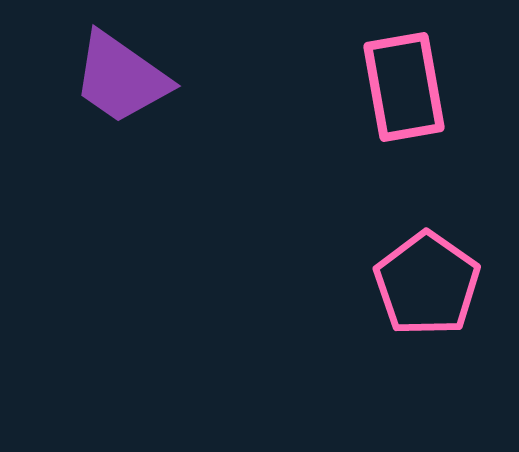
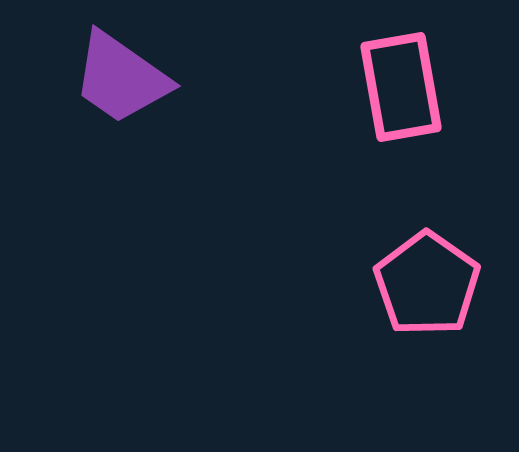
pink rectangle: moved 3 px left
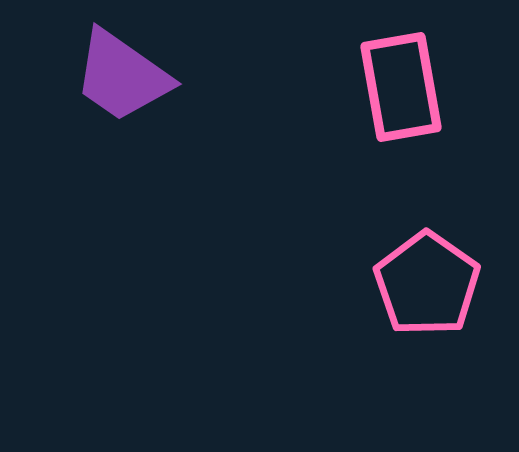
purple trapezoid: moved 1 px right, 2 px up
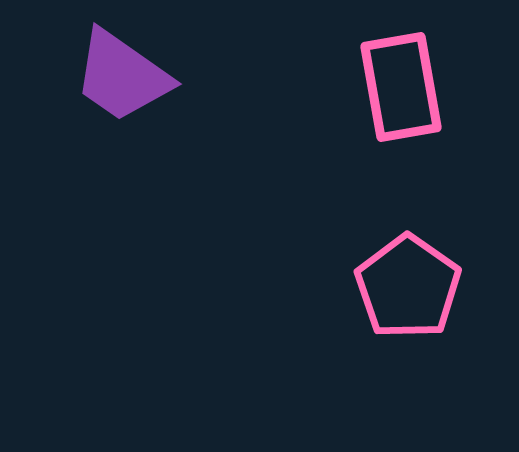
pink pentagon: moved 19 px left, 3 px down
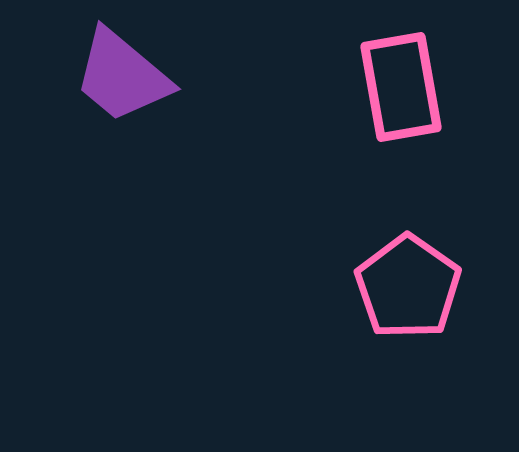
purple trapezoid: rotated 5 degrees clockwise
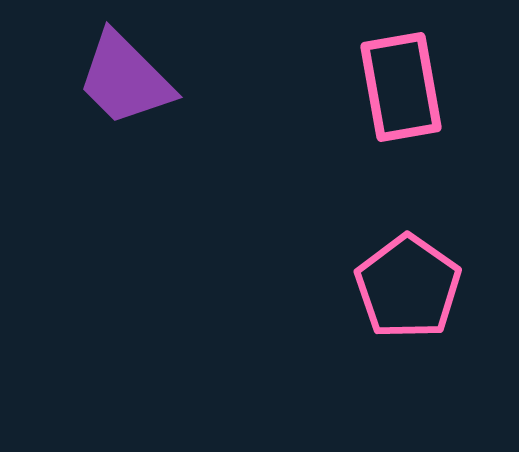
purple trapezoid: moved 3 px right, 3 px down; rotated 5 degrees clockwise
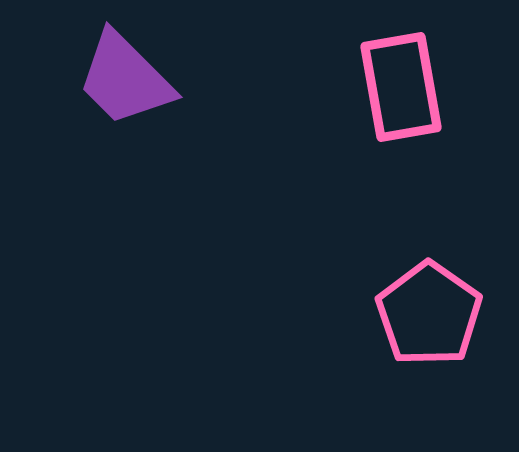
pink pentagon: moved 21 px right, 27 px down
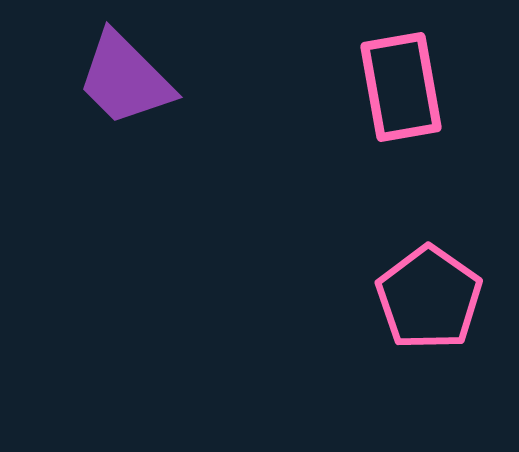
pink pentagon: moved 16 px up
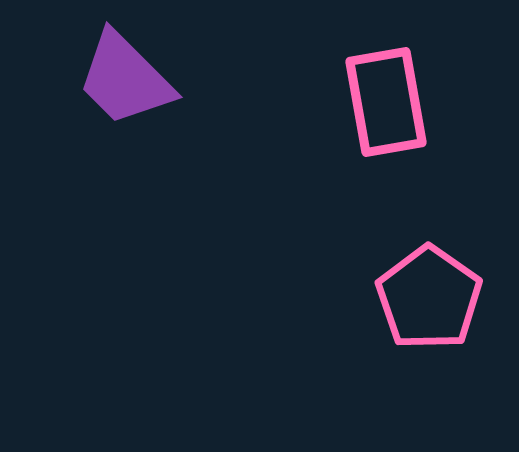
pink rectangle: moved 15 px left, 15 px down
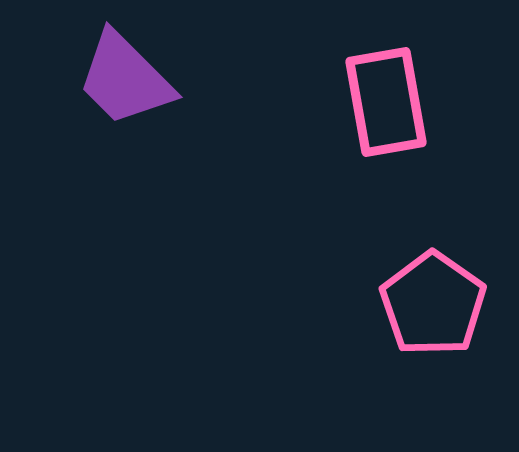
pink pentagon: moved 4 px right, 6 px down
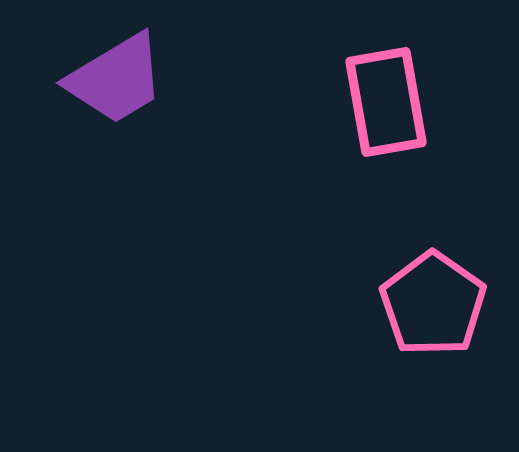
purple trapezoid: moved 9 px left; rotated 76 degrees counterclockwise
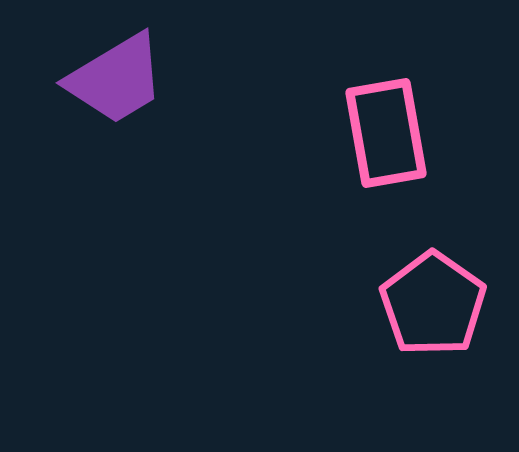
pink rectangle: moved 31 px down
